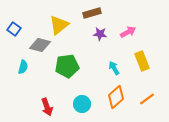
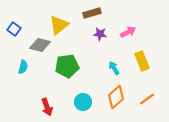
cyan circle: moved 1 px right, 2 px up
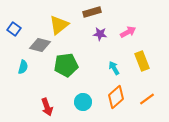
brown rectangle: moved 1 px up
green pentagon: moved 1 px left, 1 px up
